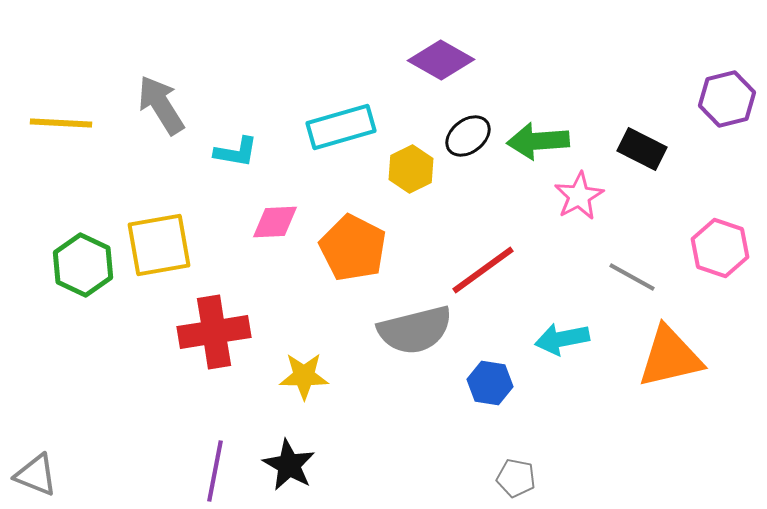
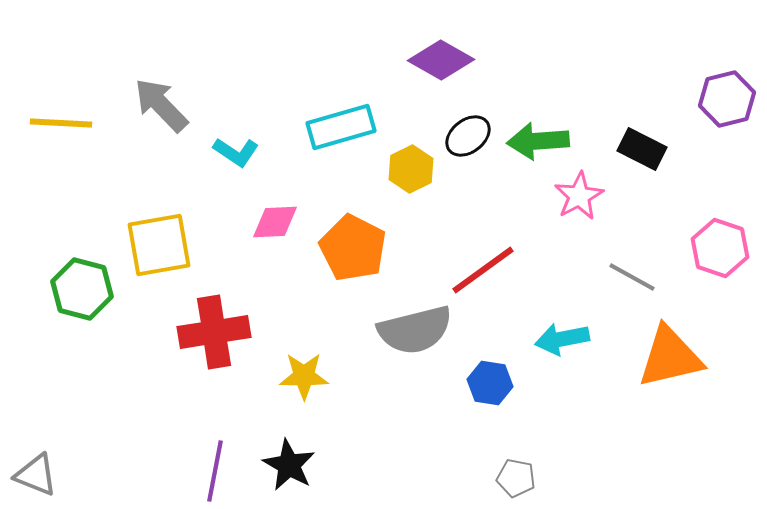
gray arrow: rotated 12 degrees counterclockwise
cyan L-shape: rotated 24 degrees clockwise
green hexagon: moved 1 px left, 24 px down; rotated 10 degrees counterclockwise
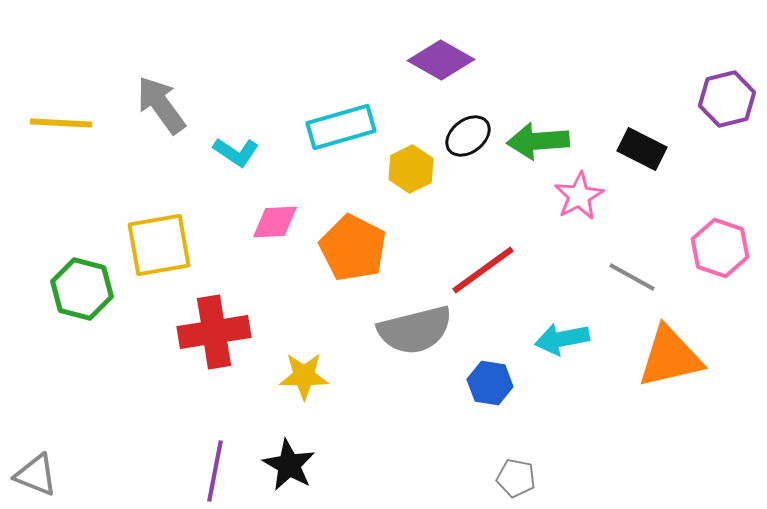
gray arrow: rotated 8 degrees clockwise
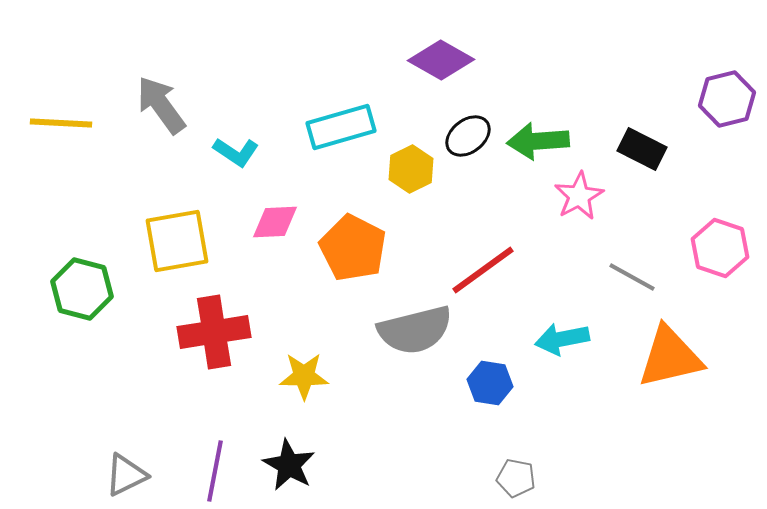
yellow square: moved 18 px right, 4 px up
gray triangle: moved 90 px right; rotated 48 degrees counterclockwise
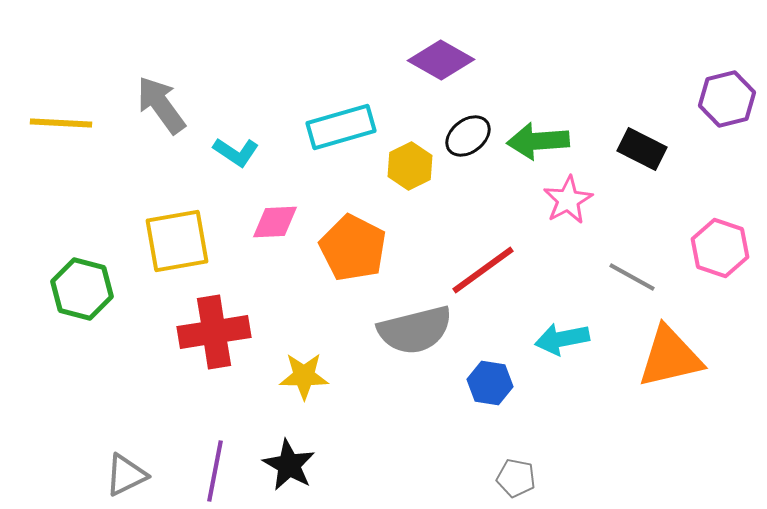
yellow hexagon: moved 1 px left, 3 px up
pink star: moved 11 px left, 4 px down
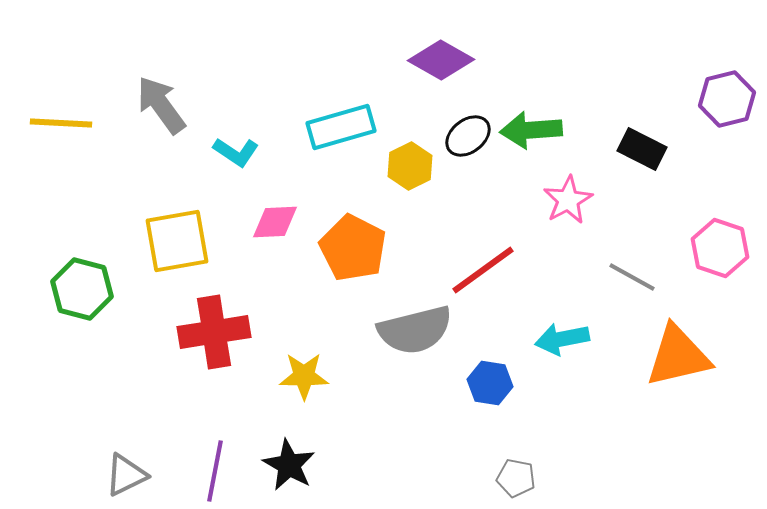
green arrow: moved 7 px left, 11 px up
orange triangle: moved 8 px right, 1 px up
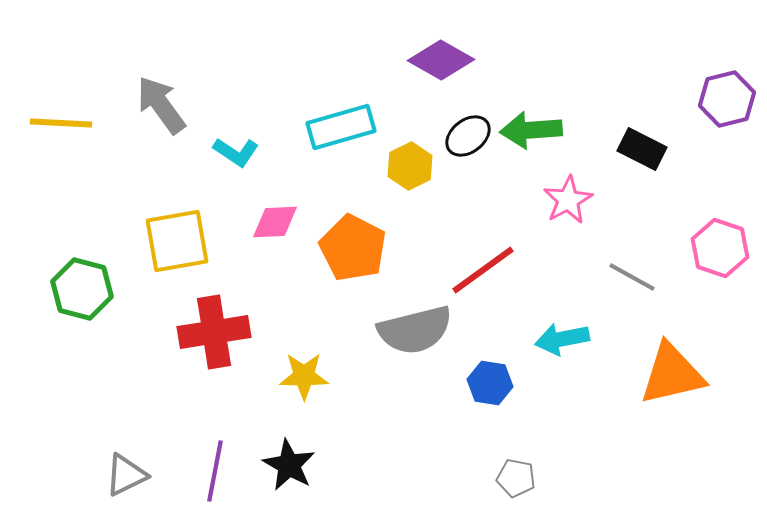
orange triangle: moved 6 px left, 18 px down
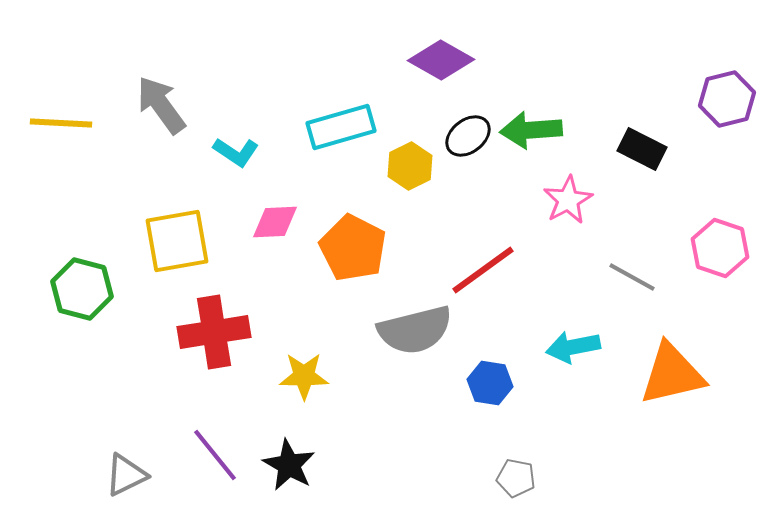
cyan arrow: moved 11 px right, 8 px down
purple line: moved 16 px up; rotated 50 degrees counterclockwise
